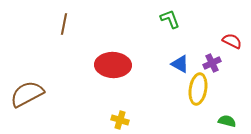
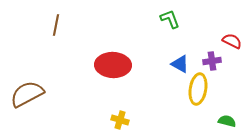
brown line: moved 8 px left, 1 px down
purple cross: moved 2 px up; rotated 18 degrees clockwise
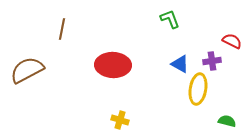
brown line: moved 6 px right, 4 px down
brown semicircle: moved 24 px up
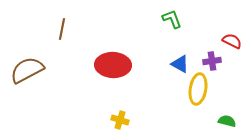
green L-shape: moved 2 px right
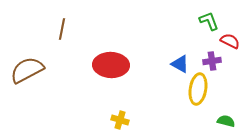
green L-shape: moved 37 px right, 2 px down
red semicircle: moved 2 px left
red ellipse: moved 2 px left
green semicircle: moved 1 px left
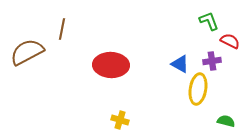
brown semicircle: moved 18 px up
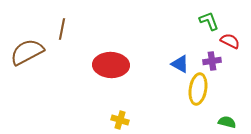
green semicircle: moved 1 px right, 1 px down
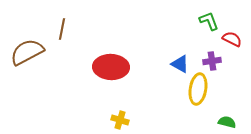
red semicircle: moved 2 px right, 2 px up
red ellipse: moved 2 px down
